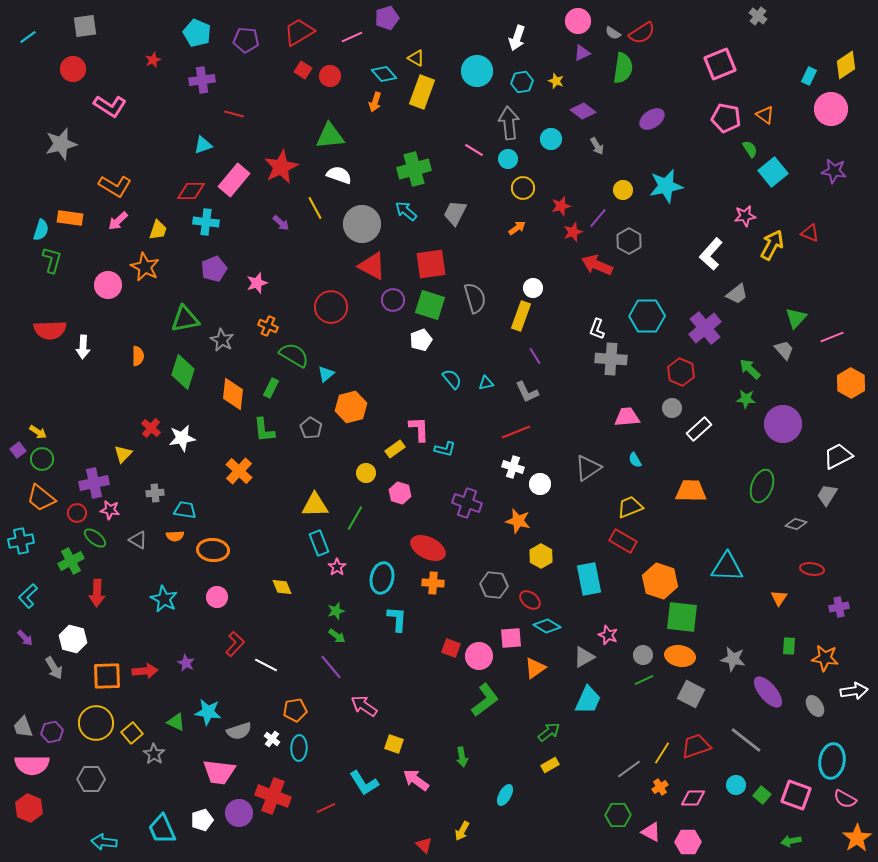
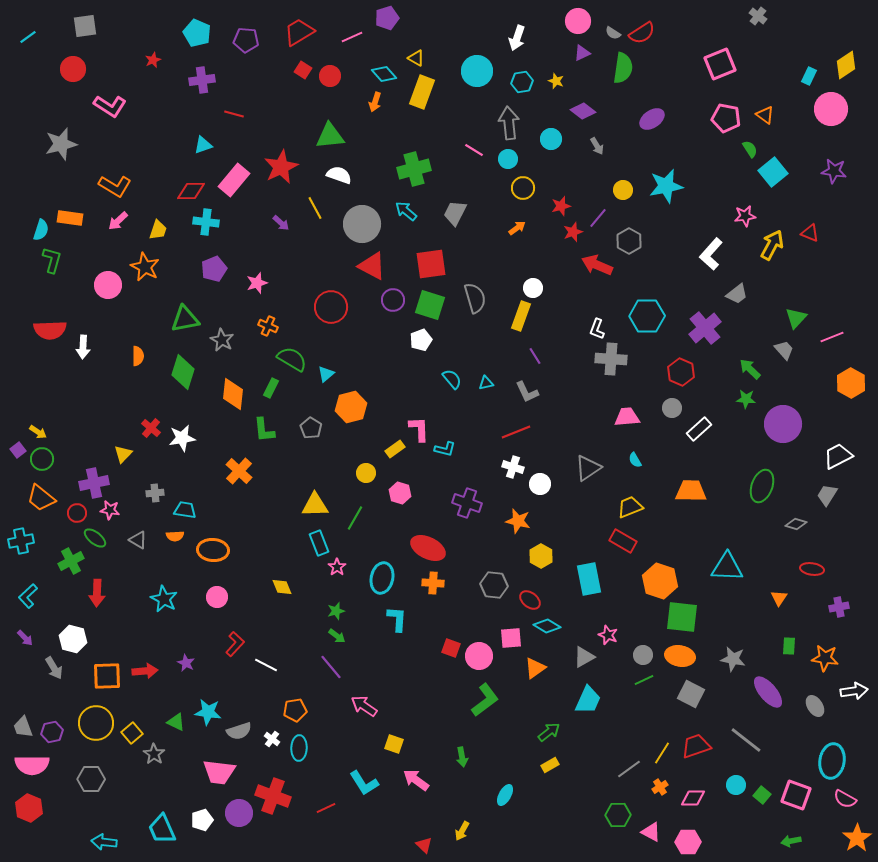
green semicircle at (294, 355): moved 2 px left, 4 px down
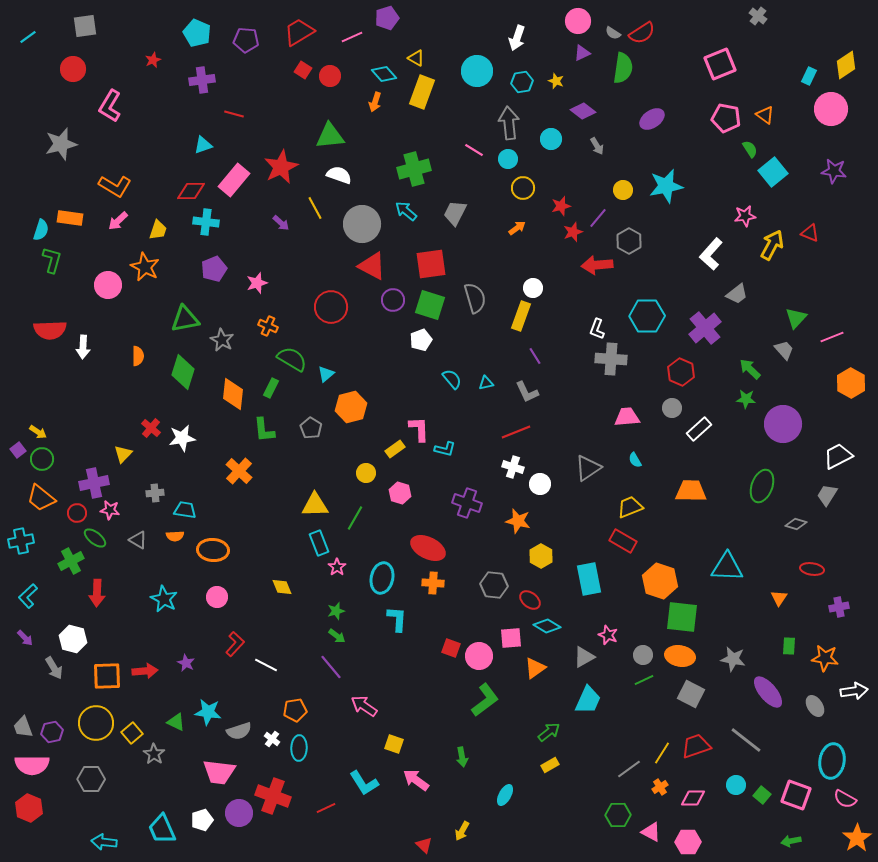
pink L-shape at (110, 106): rotated 88 degrees clockwise
red arrow at (597, 265): rotated 28 degrees counterclockwise
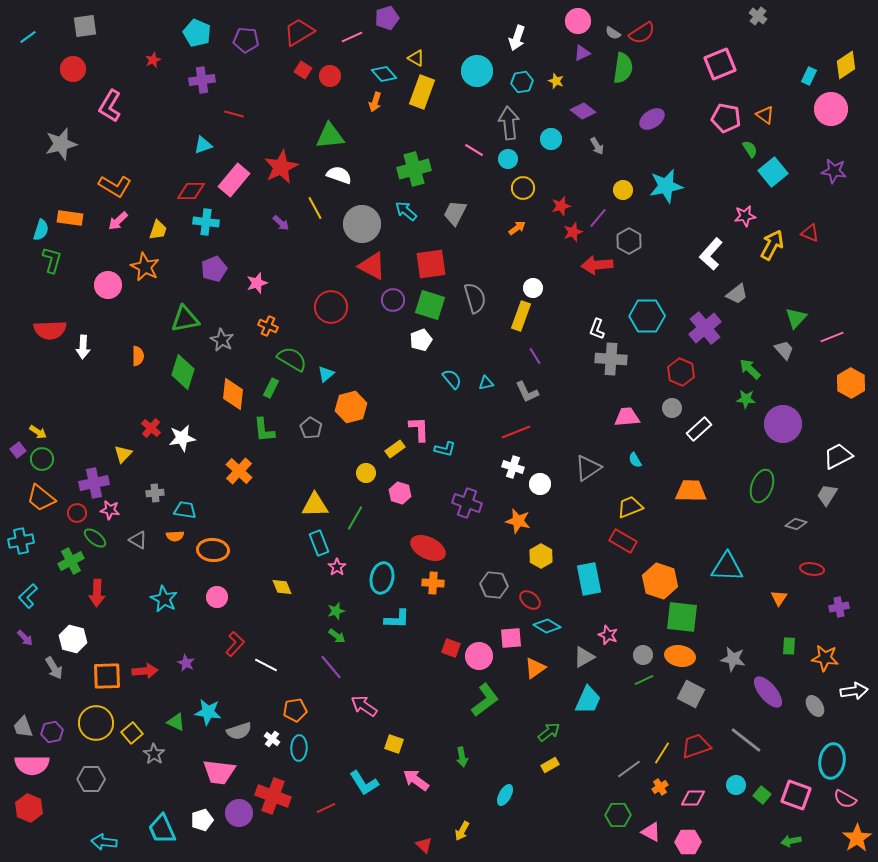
cyan L-shape at (397, 619): rotated 88 degrees clockwise
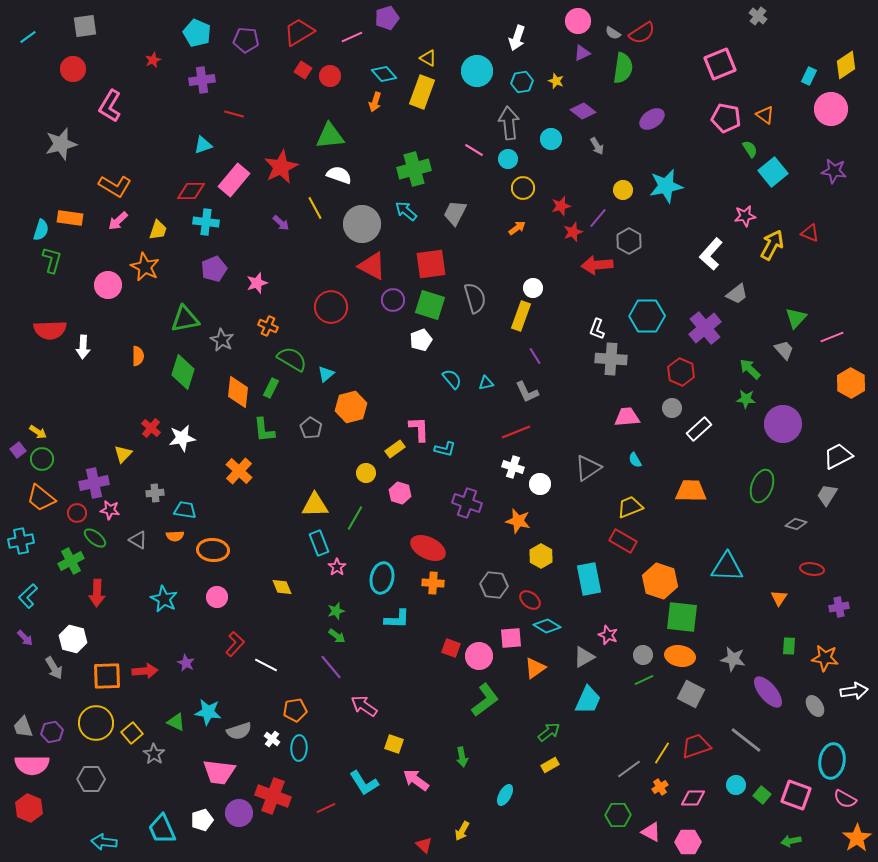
yellow triangle at (416, 58): moved 12 px right
orange diamond at (233, 394): moved 5 px right, 2 px up
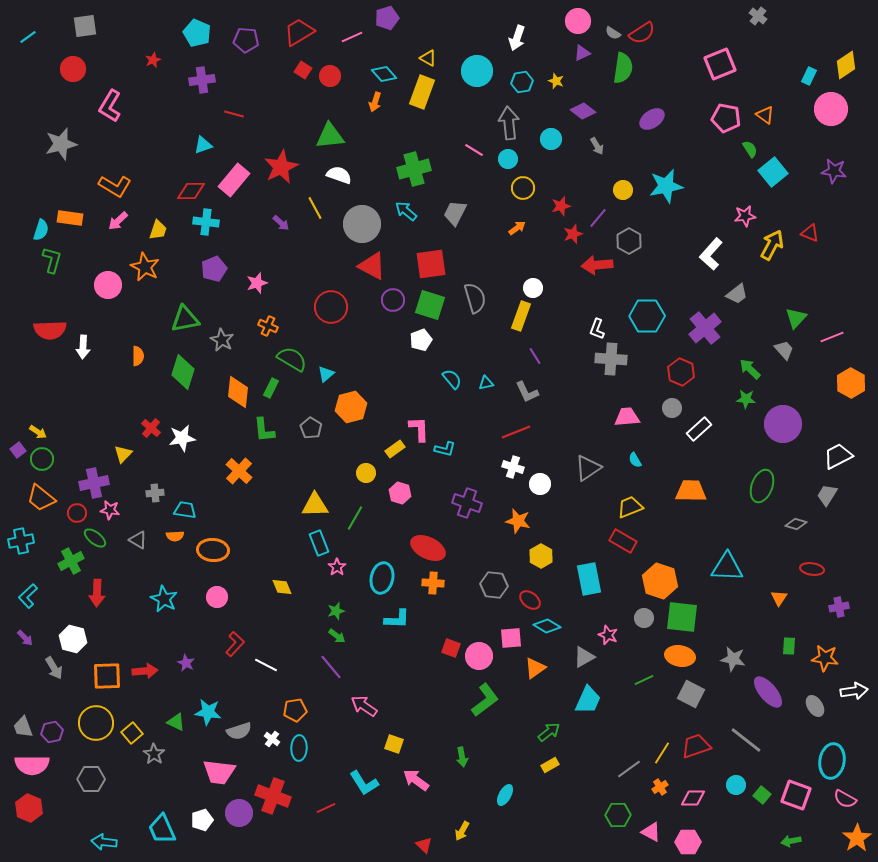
red star at (573, 232): moved 2 px down
gray circle at (643, 655): moved 1 px right, 37 px up
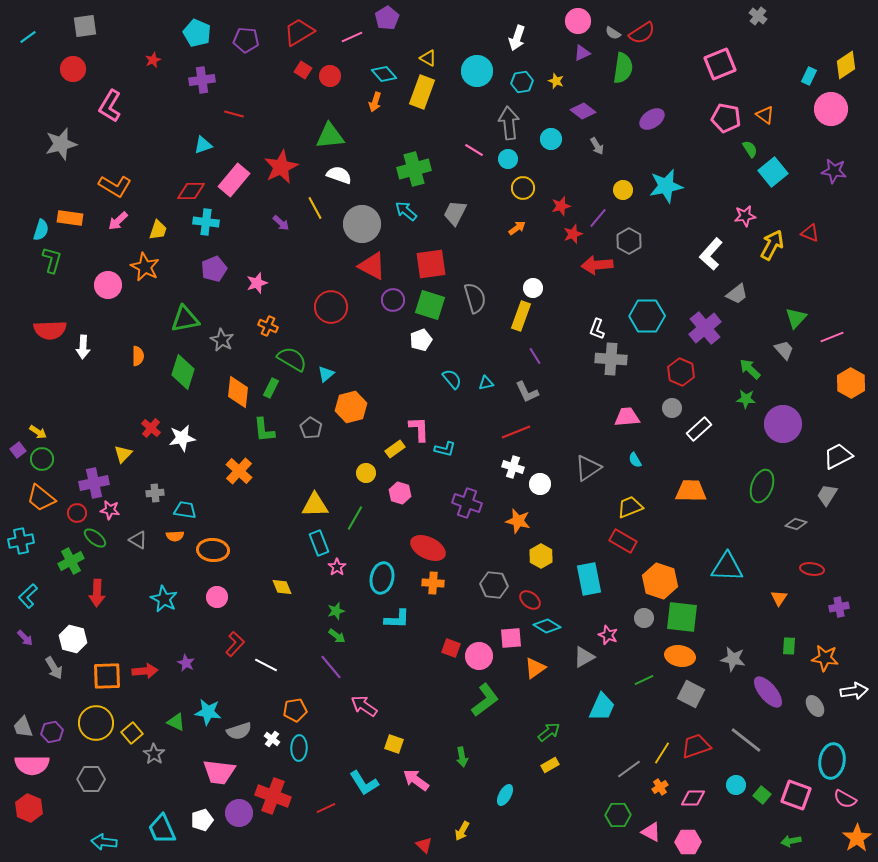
purple pentagon at (387, 18): rotated 15 degrees counterclockwise
cyan trapezoid at (588, 700): moved 14 px right, 7 px down
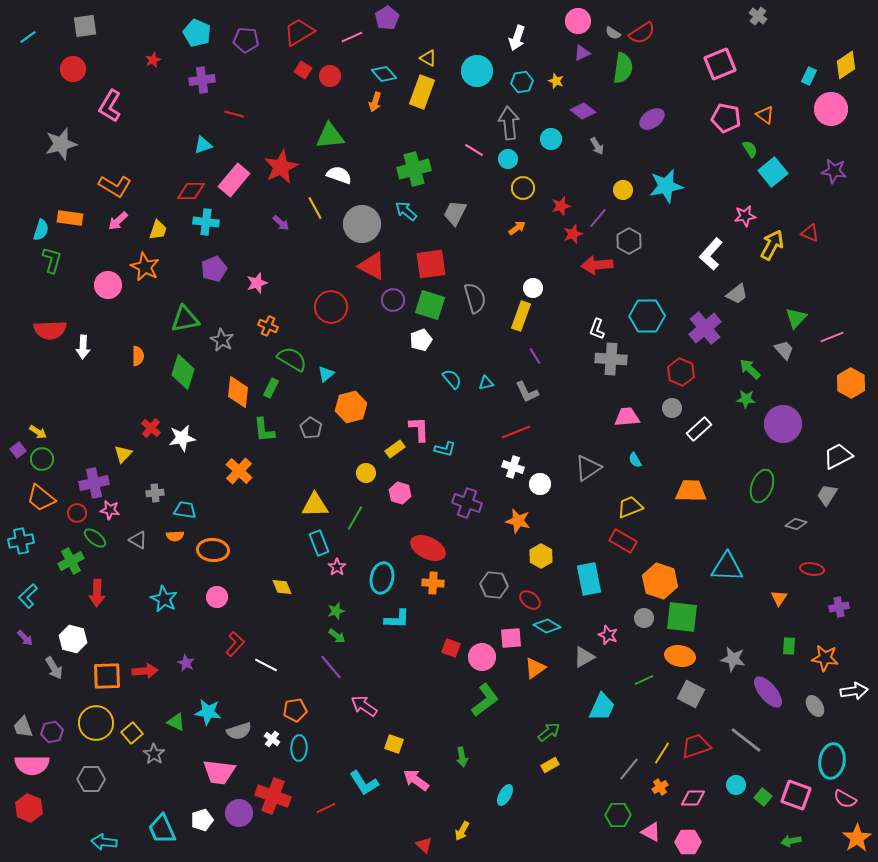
pink circle at (479, 656): moved 3 px right, 1 px down
gray line at (629, 769): rotated 15 degrees counterclockwise
green square at (762, 795): moved 1 px right, 2 px down
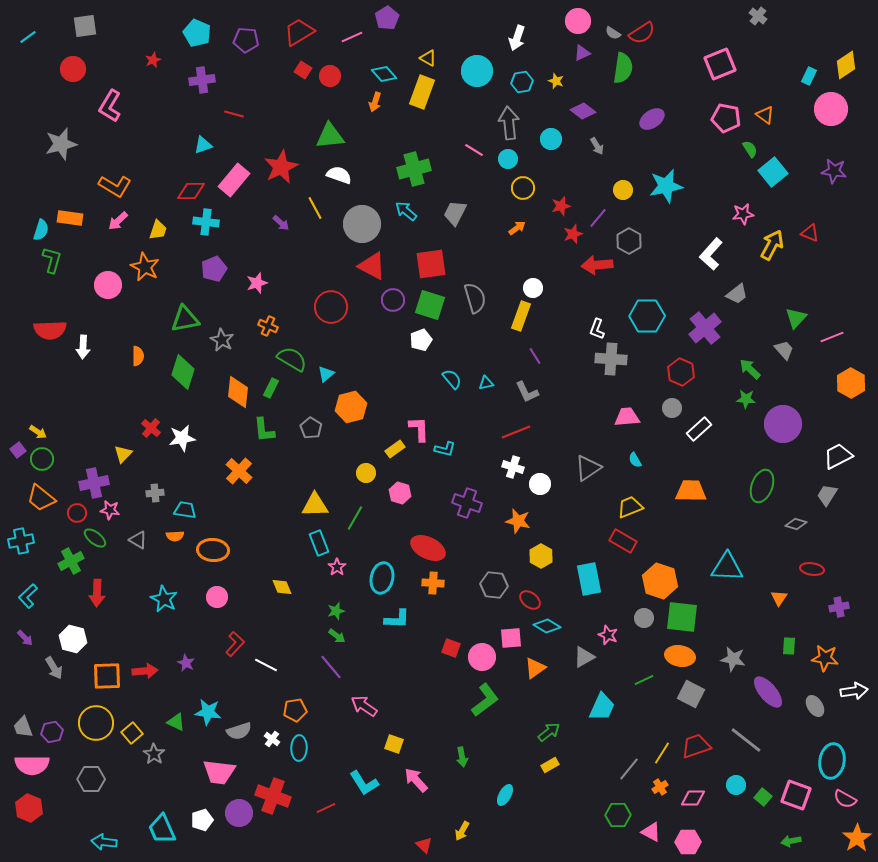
pink star at (745, 216): moved 2 px left, 2 px up
pink arrow at (416, 780): rotated 12 degrees clockwise
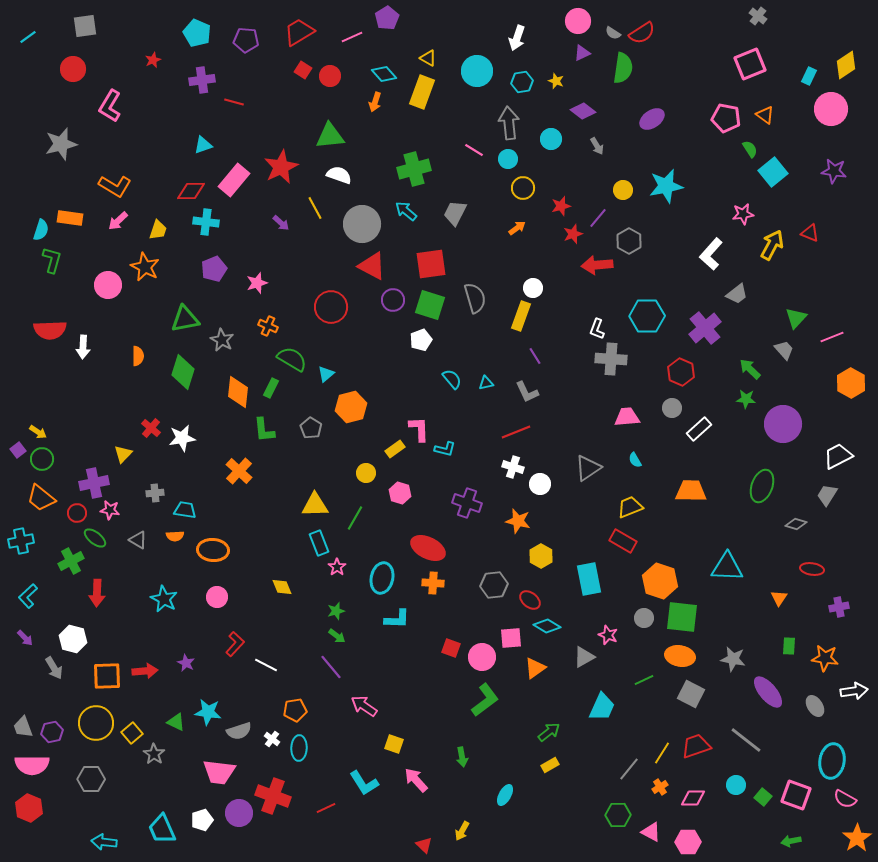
pink square at (720, 64): moved 30 px right
red line at (234, 114): moved 12 px up
gray hexagon at (494, 585): rotated 12 degrees counterclockwise
